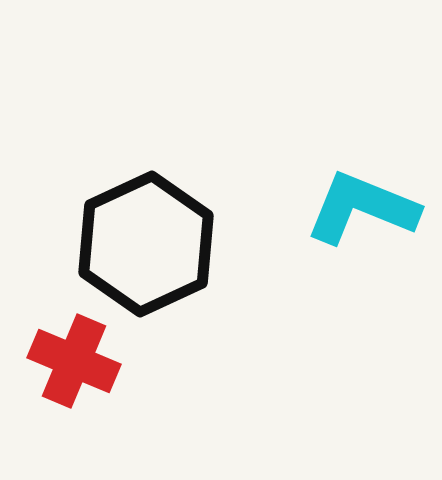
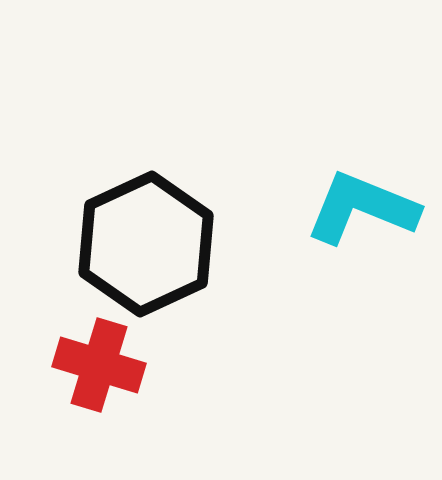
red cross: moved 25 px right, 4 px down; rotated 6 degrees counterclockwise
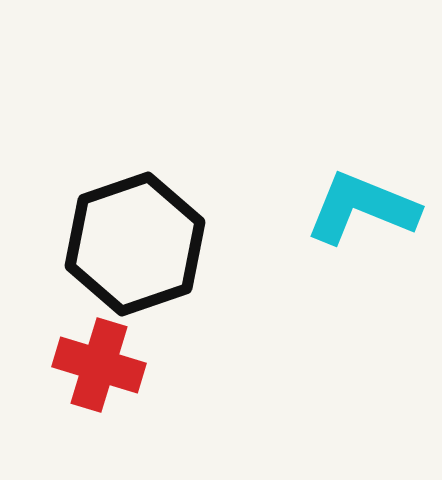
black hexagon: moved 11 px left; rotated 6 degrees clockwise
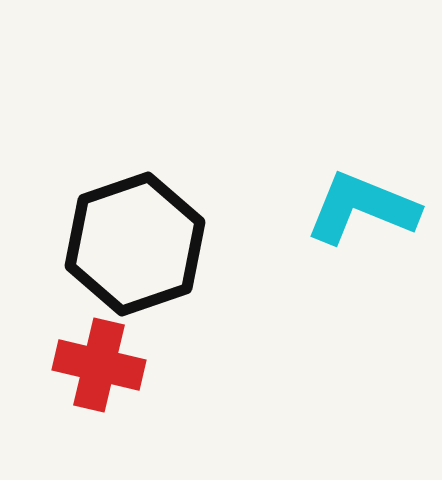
red cross: rotated 4 degrees counterclockwise
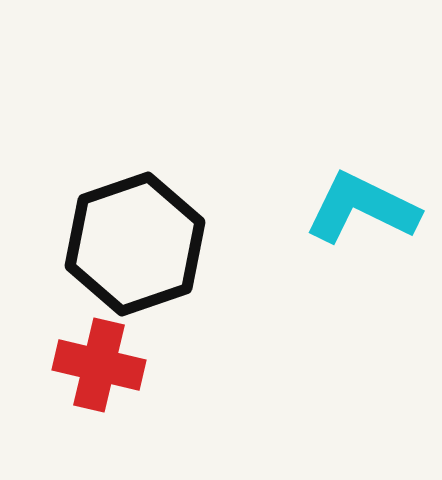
cyan L-shape: rotated 4 degrees clockwise
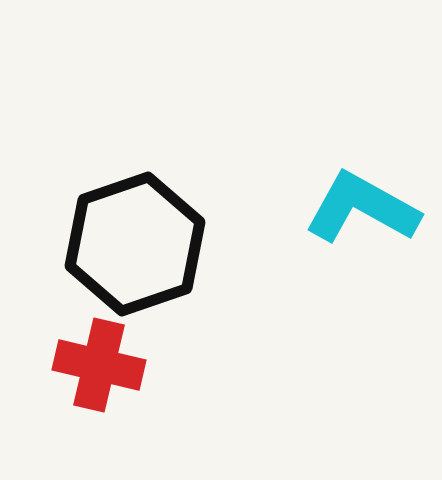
cyan L-shape: rotated 3 degrees clockwise
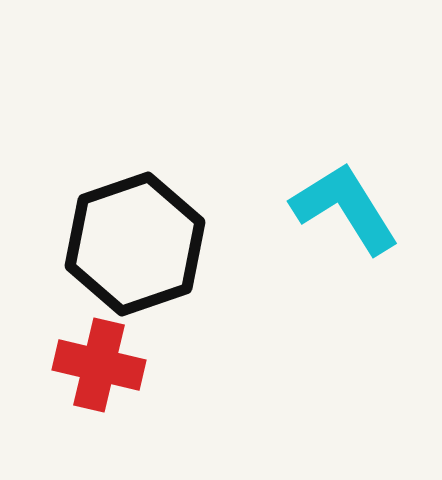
cyan L-shape: moved 17 px left; rotated 29 degrees clockwise
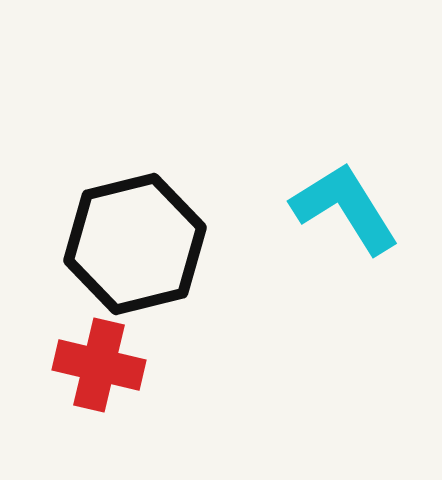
black hexagon: rotated 5 degrees clockwise
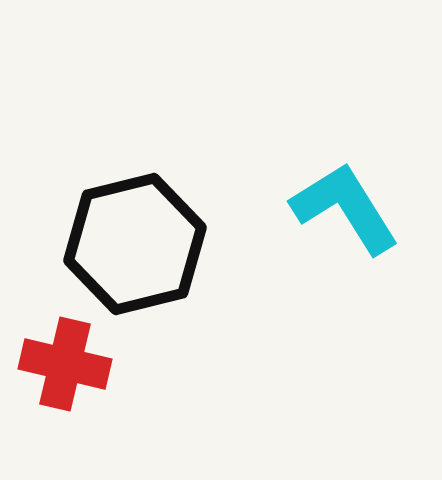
red cross: moved 34 px left, 1 px up
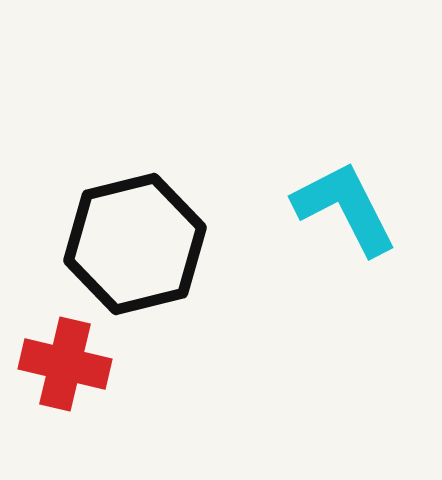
cyan L-shape: rotated 5 degrees clockwise
